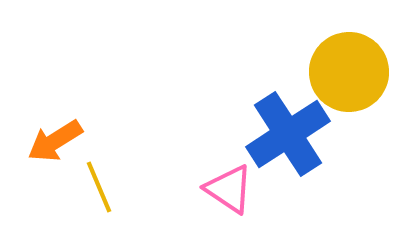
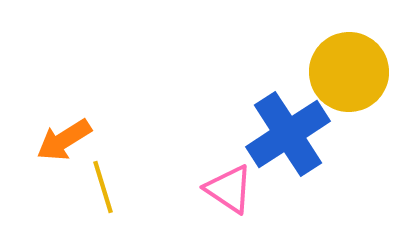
orange arrow: moved 9 px right, 1 px up
yellow line: moved 4 px right; rotated 6 degrees clockwise
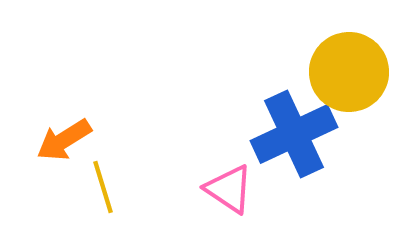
blue cross: moved 6 px right; rotated 8 degrees clockwise
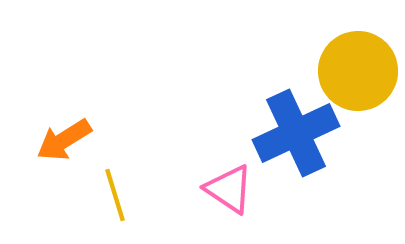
yellow circle: moved 9 px right, 1 px up
blue cross: moved 2 px right, 1 px up
yellow line: moved 12 px right, 8 px down
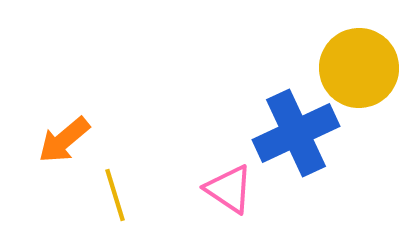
yellow circle: moved 1 px right, 3 px up
orange arrow: rotated 8 degrees counterclockwise
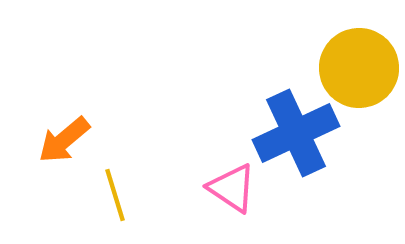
pink triangle: moved 3 px right, 1 px up
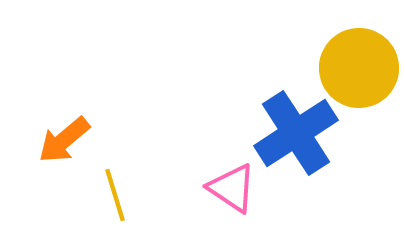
blue cross: rotated 8 degrees counterclockwise
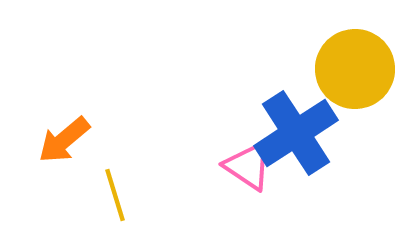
yellow circle: moved 4 px left, 1 px down
pink triangle: moved 16 px right, 22 px up
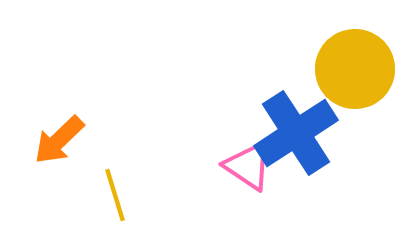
orange arrow: moved 5 px left; rotated 4 degrees counterclockwise
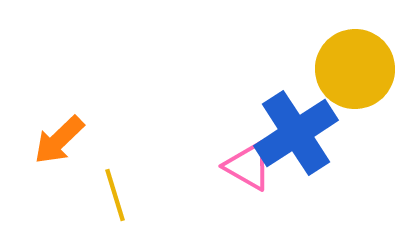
pink triangle: rotated 4 degrees counterclockwise
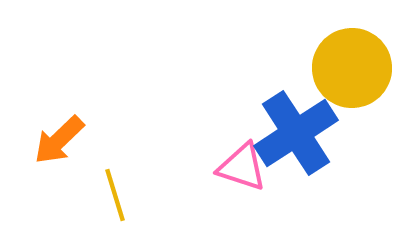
yellow circle: moved 3 px left, 1 px up
pink triangle: moved 6 px left, 1 px down; rotated 12 degrees counterclockwise
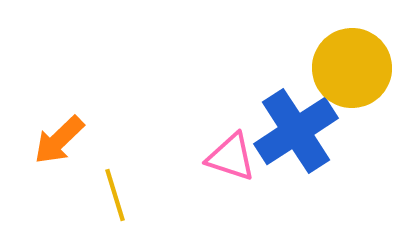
blue cross: moved 2 px up
pink triangle: moved 11 px left, 10 px up
